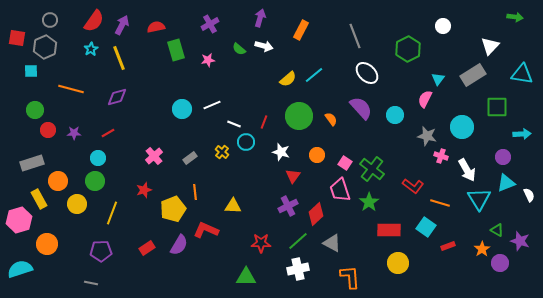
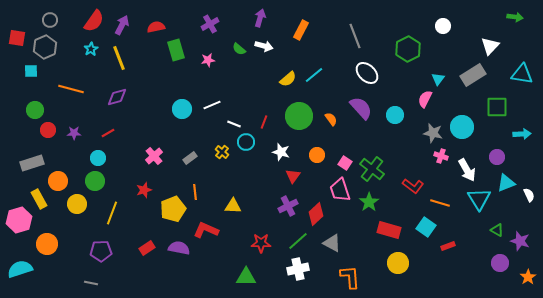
gray star at (427, 136): moved 6 px right, 3 px up
purple circle at (503, 157): moved 6 px left
red rectangle at (389, 230): rotated 15 degrees clockwise
purple semicircle at (179, 245): moved 3 px down; rotated 110 degrees counterclockwise
orange star at (482, 249): moved 46 px right, 28 px down
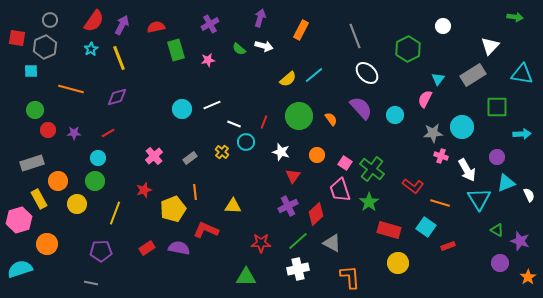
gray star at (433, 133): rotated 18 degrees counterclockwise
yellow line at (112, 213): moved 3 px right
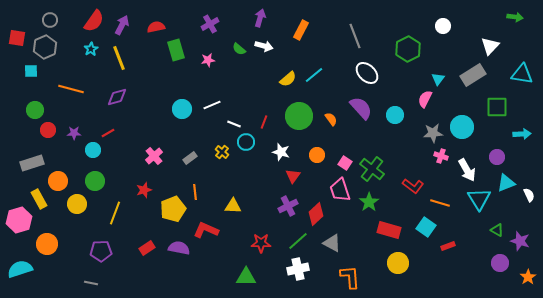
cyan circle at (98, 158): moved 5 px left, 8 px up
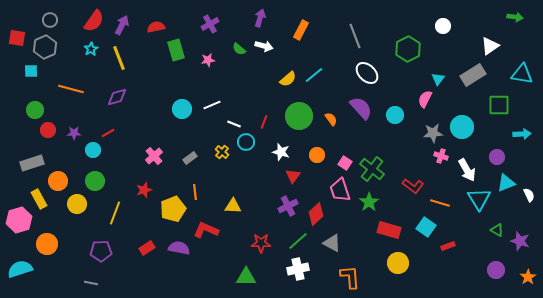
white triangle at (490, 46): rotated 12 degrees clockwise
green square at (497, 107): moved 2 px right, 2 px up
purple circle at (500, 263): moved 4 px left, 7 px down
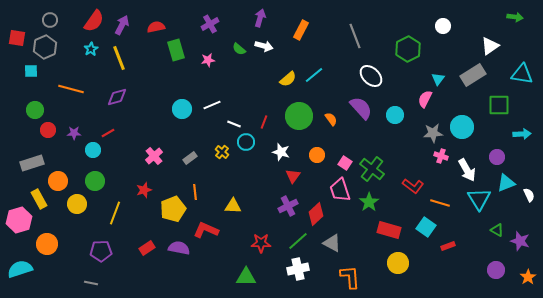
white ellipse at (367, 73): moved 4 px right, 3 px down
